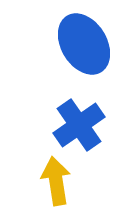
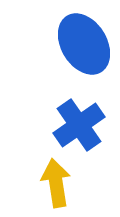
yellow arrow: moved 2 px down
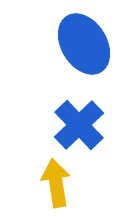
blue cross: rotated 9 degrees counterclockwise
